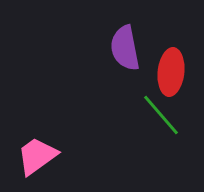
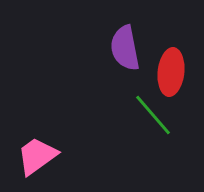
green line: moved 8 px left
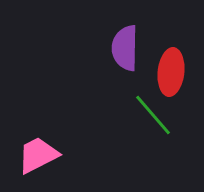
purple semicircle: rotated 12 degrees clockwise
pink trapezoid: moved 1 px right, 1 px up; rotated 9 degrees clockwise
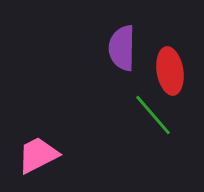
purple semicircle: moved 3 px left
red ellipse: moved 1 px left, 1 px up; rotated 15 degrees counterclockwise
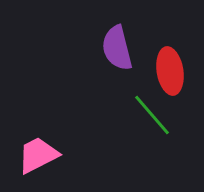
purple semicircle: moved 5 px left; rotated 15 degrees counterclockwise
green line: moved 1 px left
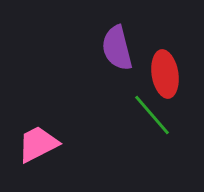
red ellipse: moved 5 px left, 3 px down
pink trapezoid: moved 11 px up
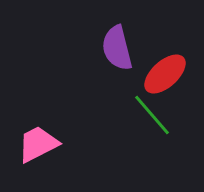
red ellipse: rotated 57 degrees clockwise
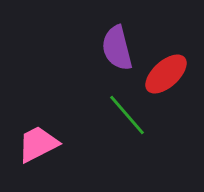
red ellipse: moved 1 px right
green line: moved 25 px left
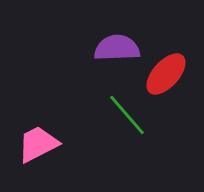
purple semicircle: rotated 102 degrees clockwise
red ellipse: rotated 6 degrees counterclockwise
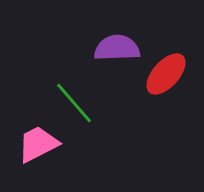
green line: moved 53 px left, 12 px up
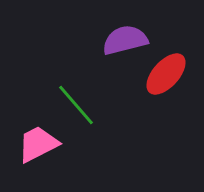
purple semicircle: moved 8 px right, 8 px up; rotated 12 degrees counterclockwise
green line: moved 2 px right, 2 px down
